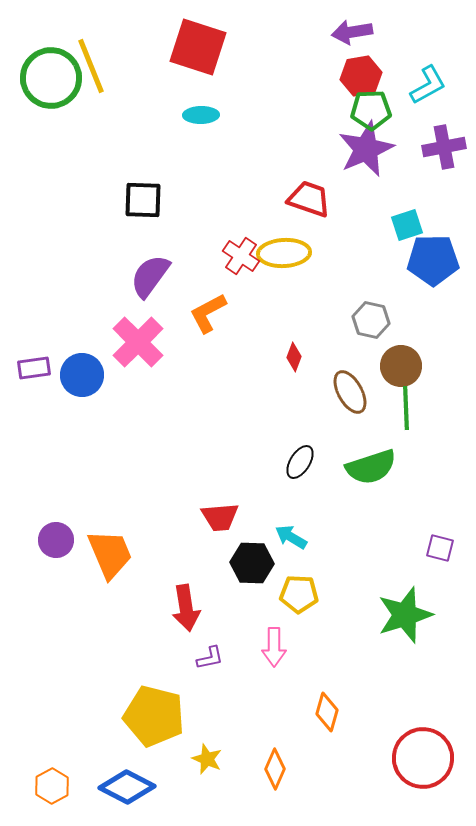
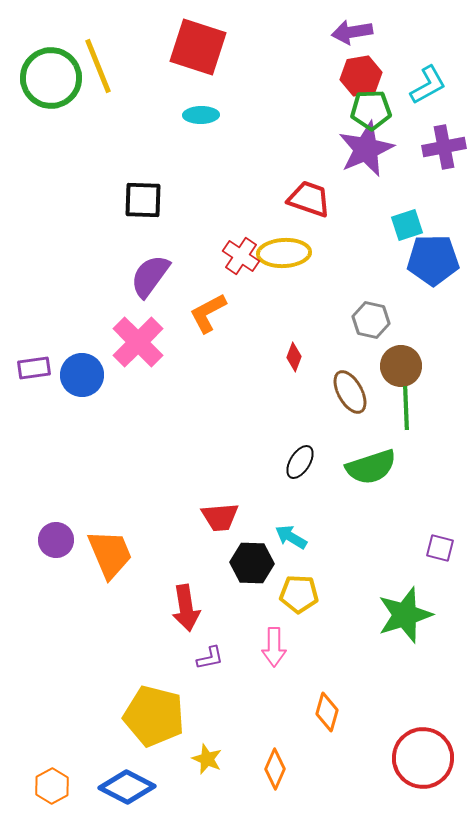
yellow line at (91, 66): moved 7 px right
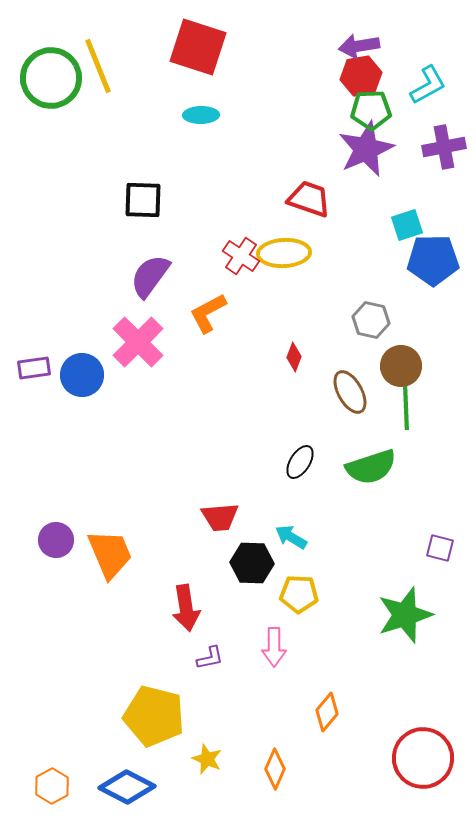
purple arrow at (352, 32): moved 7 px right, 14 px down
orange diamond at (327, 712): rotated 24 degrees clockwise
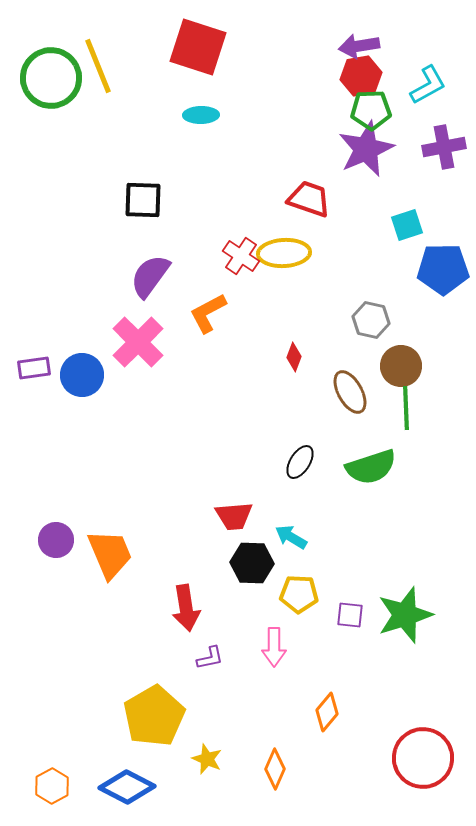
blue pentagon at (433, 260): moved 10 px right, 9 px down
red trapezoid at (220, 517): moved 14 px right, 1 px up
purple square at (440, 548): moved 90 px left, 67 px down; rotated 8 degrees counterclockwise
yellow pentagon at (154, 716): rotated 28 degrees clockwise
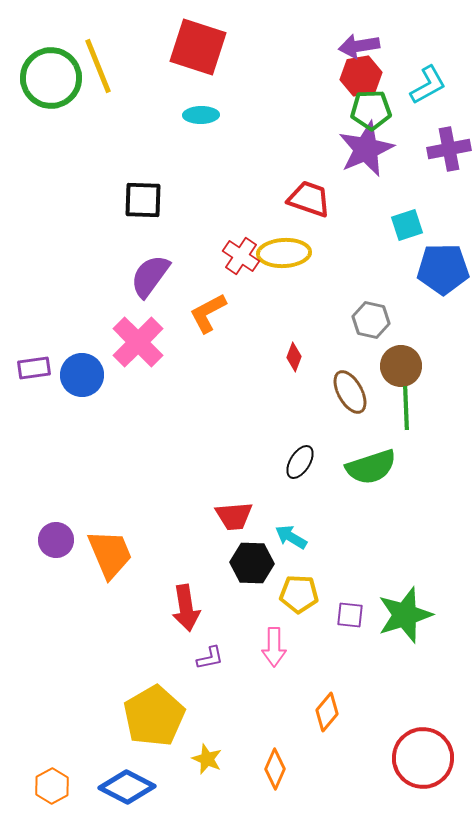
purple cross at (444, 147): moved 5 px right, 2 px down
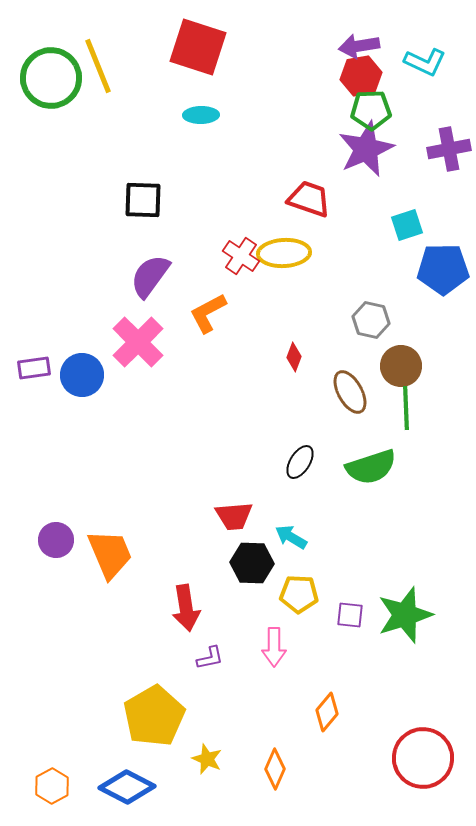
cyan L-shape at (428, 85): moved 3 px left, 23 px up; rotated 54 degrees clockwise
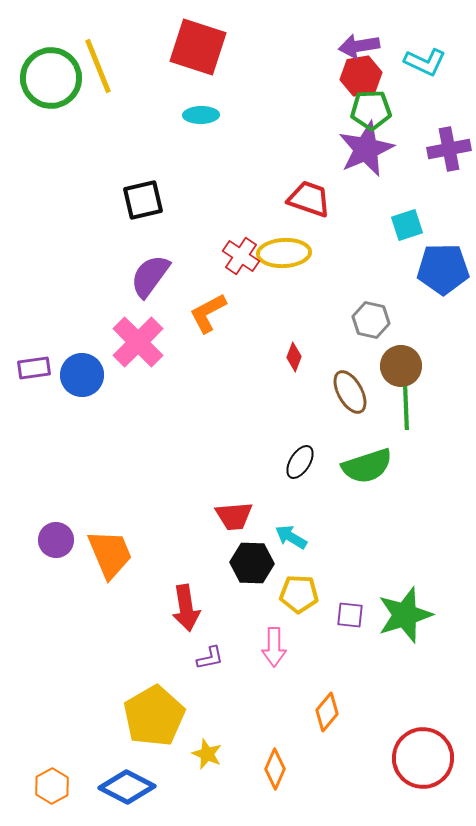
black square at (143, 200): rotated 15 degrees counterclockwise
green semicircle at (371, 467): moved 4 px left, 1 px up
yellow star at (207, 759): moved 5 px up
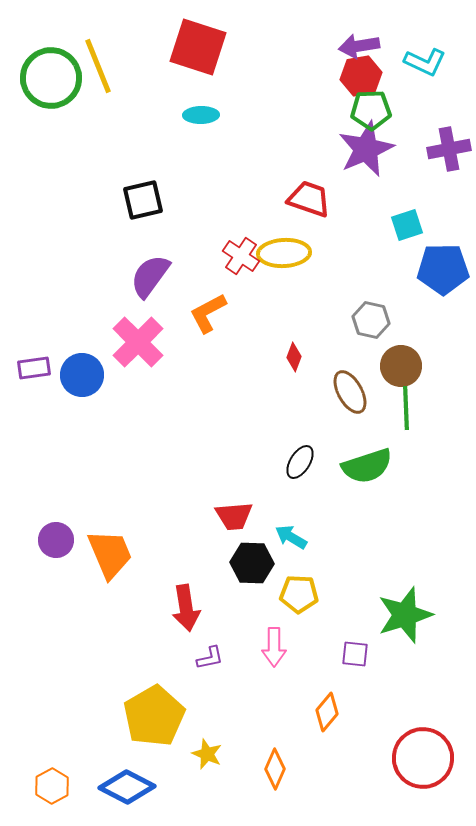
purple square at (350, 615): moved 5 px right, 39 px down
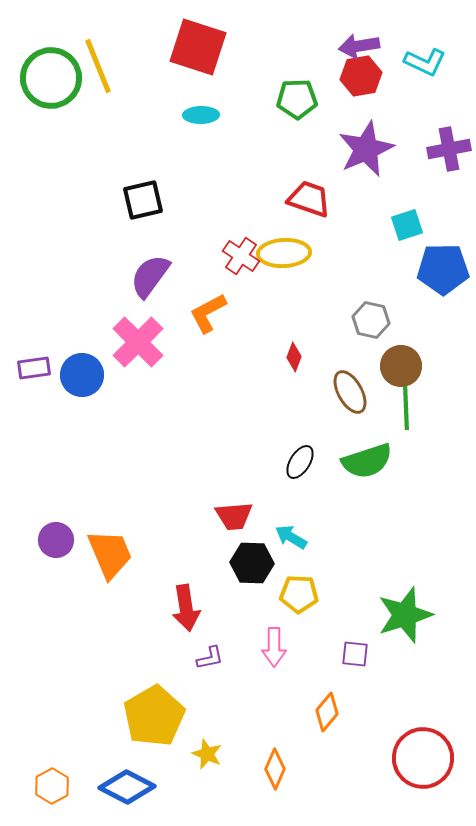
green pentagon at (371, 110): moved 74 px left, 11 px up
green semicircle at (367, 466): moved 5 px up
